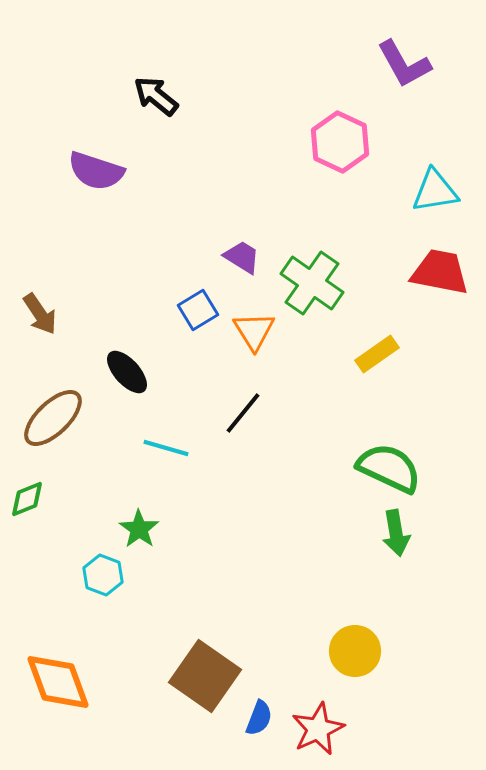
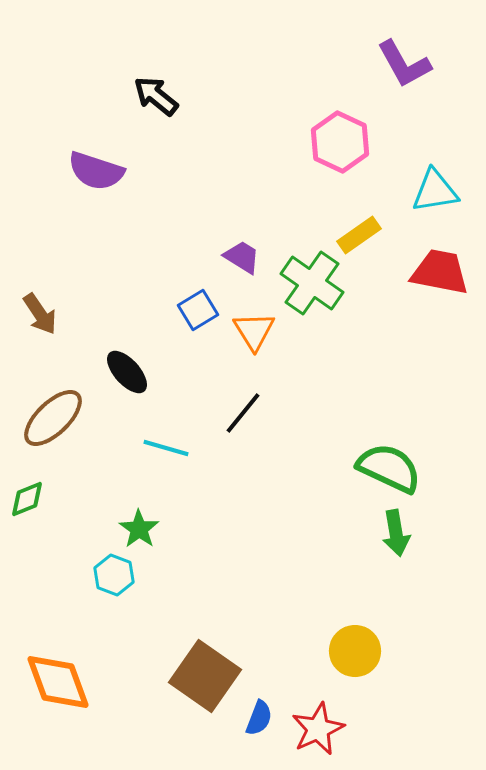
yellow rectangle: moved 18 px left, 119 px up
cyan hexagon: moved 11 px right
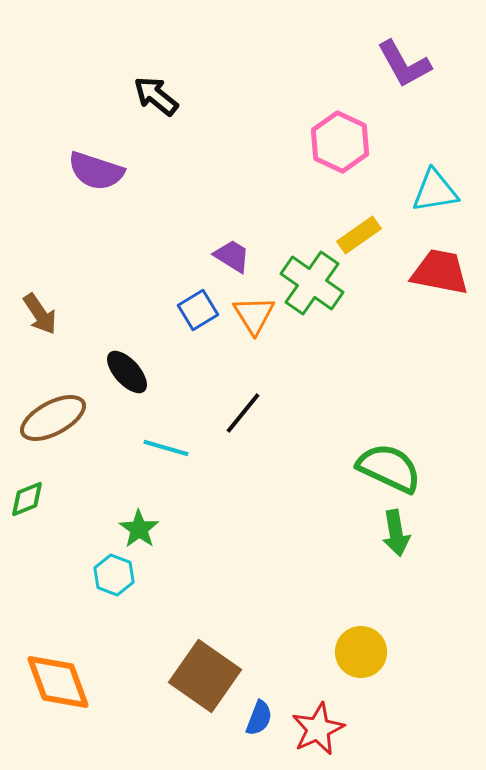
purple trapezoid: moved 10 px left, 1 px up
orange triangle: moved 16 px up
brown ellipse: rotated 16 degrees clockwise
yellow circle: moved 6 px right, 1 px down
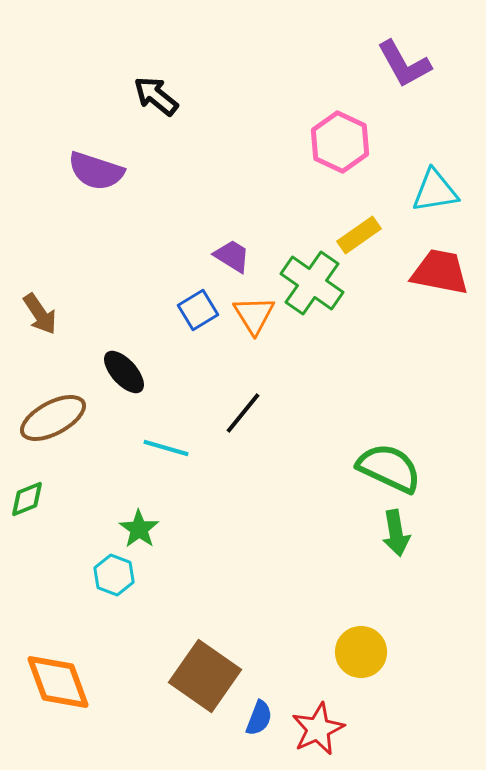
black ellipse: moved 3 px left
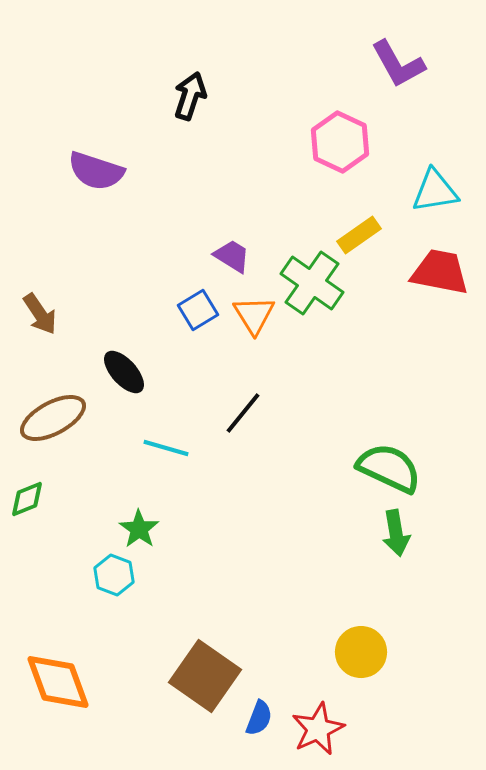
purple L-shape: moved 6 px left
black arrow: moved 34 px right; rotated 69 degrees clockwise
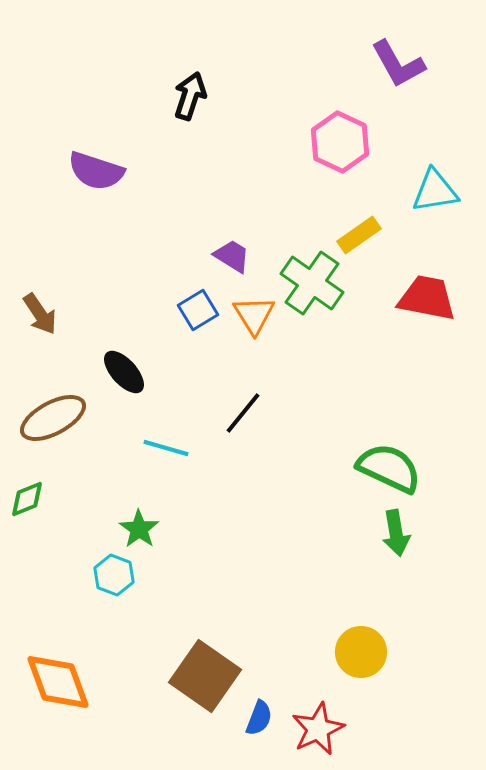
red trapezoid: moved 13 px left, 26 px down
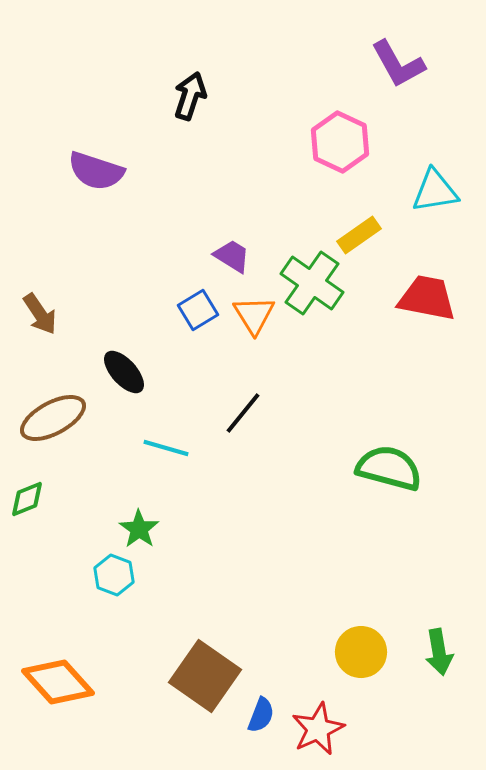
green semicircle: rotated 10 degrees counterclockwise
green arrow: moved 43 px right, 119 px down
orange diamond: rotated 22 degrees counterclockwise
blue semicircle: moved 2 px right, 3 px up
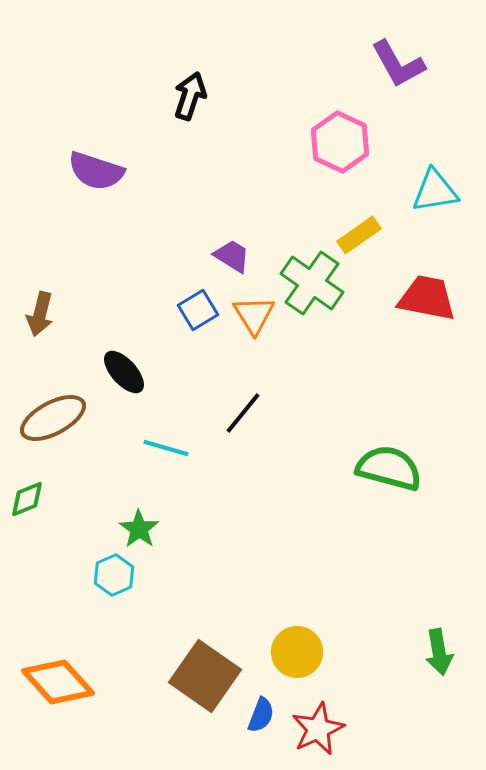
brown arrow: rotated 48 degrees clockwise
cyan hexagon: rotated 15 degrees clockwise
yellow circle: moved 64 px left
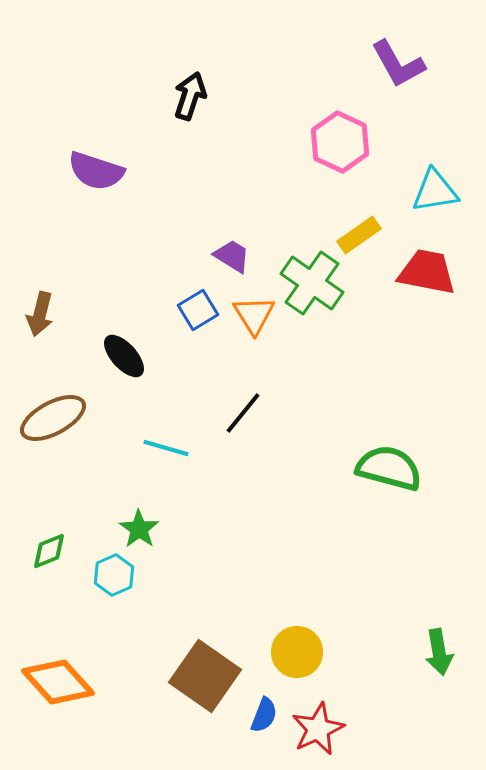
red trapezoid: moved 26 px up
black ellipse: moved 16 px up
green diamond: moved 22 px right, 52 px down
blue semicircle: moved 3 px right
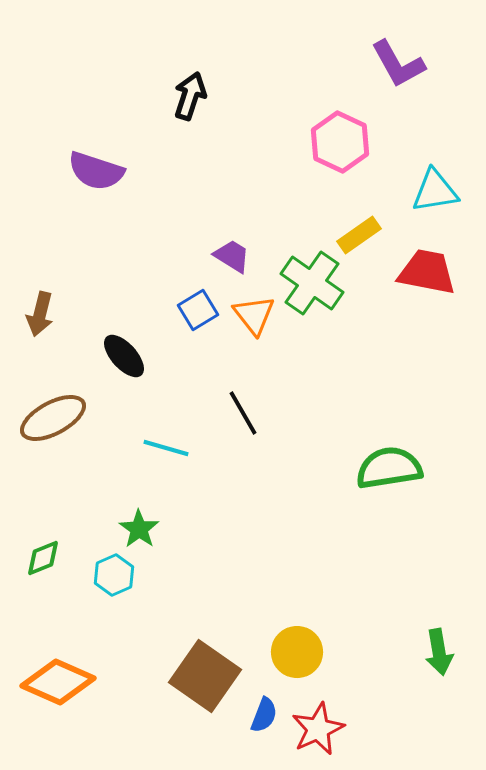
orange triangle: rotated 6 degrees counterclockwise
black line: rotated 69 degrees counterclockwise
green semicircle: rotated 24 degrees counterclockwise
green diamond: moved 6 px left, 7 px down
orange diamond: rotated 24 degrees counterclockwise
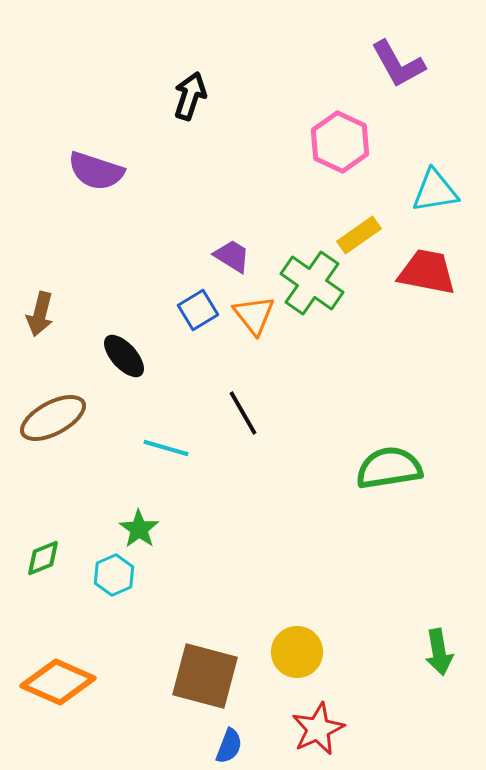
brown square: rotated 20 degrees counterclockwise
blue semicircle: moved 35 px left, 31 px down
